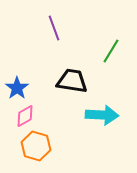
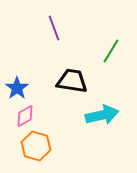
cyan arrow: rotated 16 degrees counterclockwise
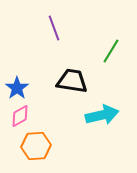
pink diamond: moved 5 px left
orange hexagon: rotated 20 degrees counterclockwise
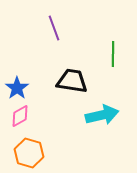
green line: moved 2 px right, 3 px down; rotated 30 degrees counterclockwise
orange hexagon: moved 7 px left, 7 px down; rotated 20 degrees clockwise
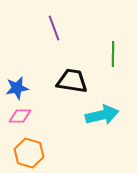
blue star: rotated 25 degrees clockwise
pink diamond: rotated 30 degrees clockwise
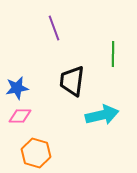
black trapezoid: rotated 92 degrees counterclockwise
orange hexagon: moved 7 px right
